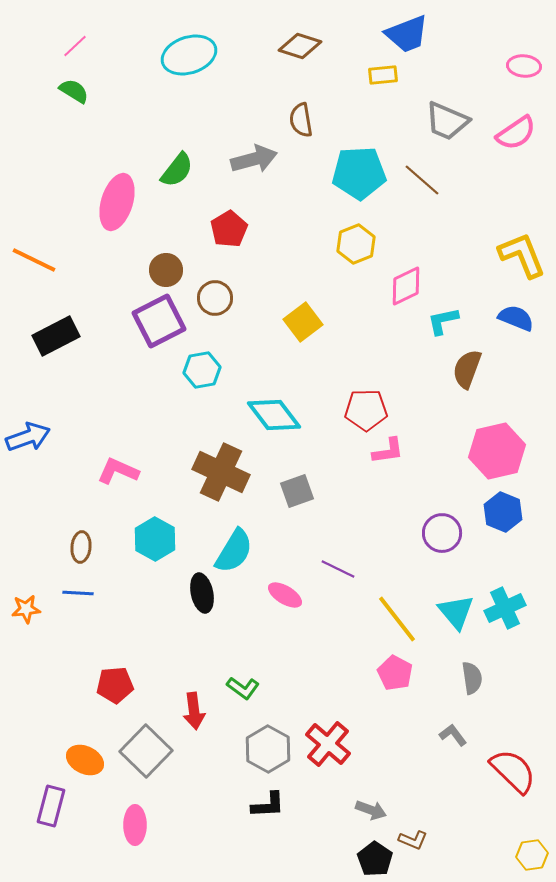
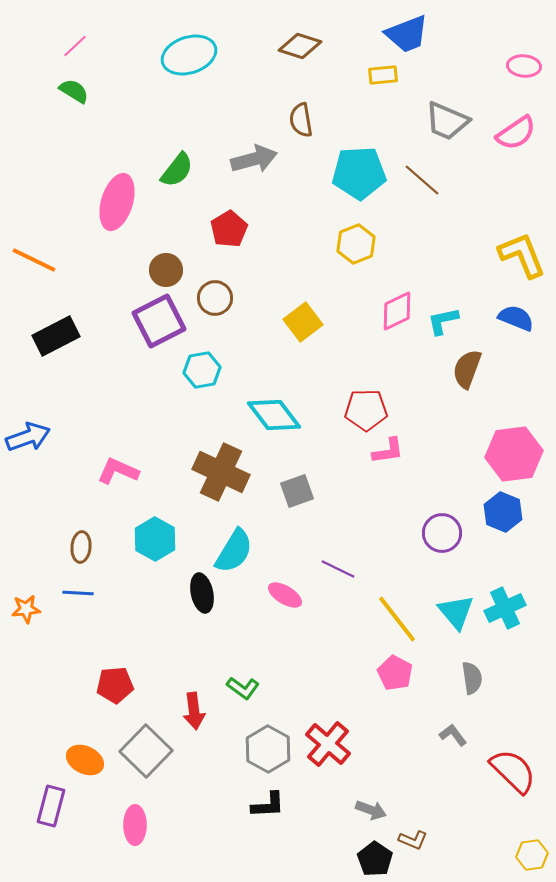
pink diamond at (406, 286): moved 9 px left, 25 px down
pink hexagon at (497, 451): moved 17 px right, 3 px down; rotated 6 degrees clockwise
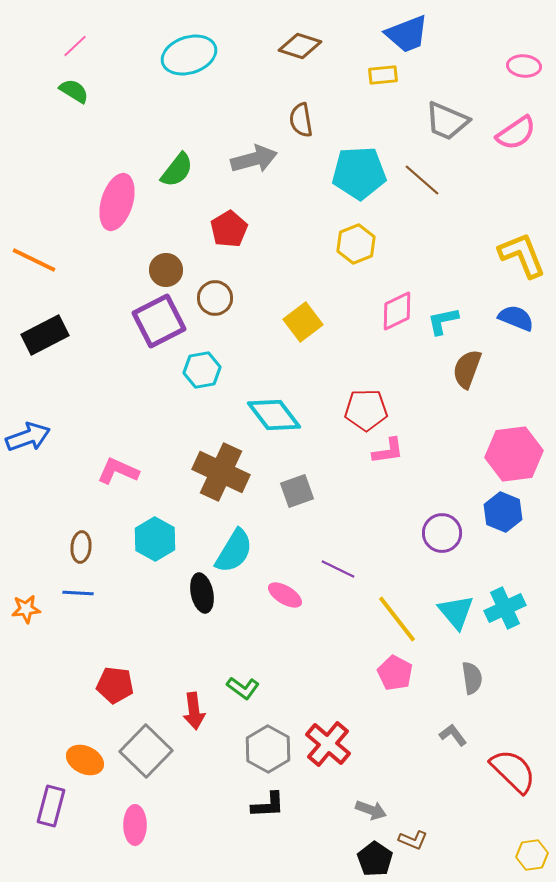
black rectangle at (56, 336): moved 11 px left, 1 px up
red pentagon at (115, 685): rotated 12 degrees clockwise
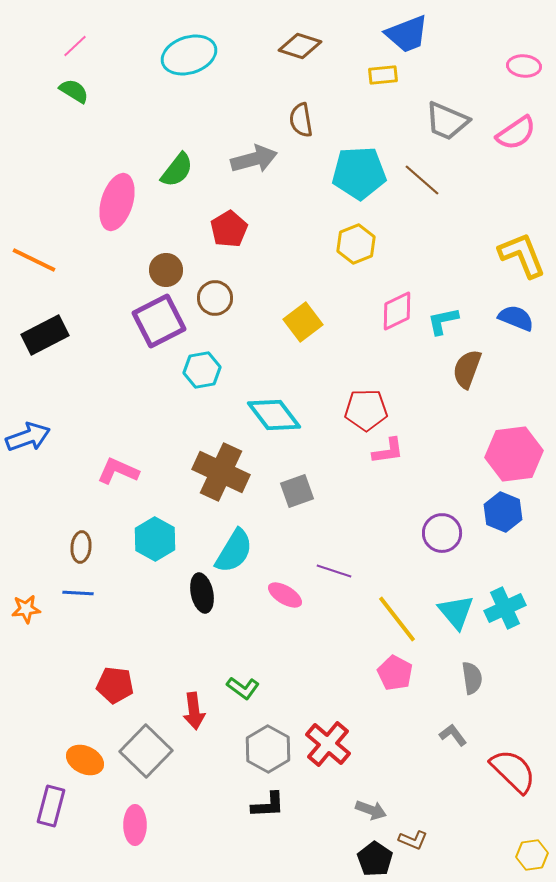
purple line at (338, 569): moved 4 px left, 2 px down; rotated 8 degrees counterclockwise
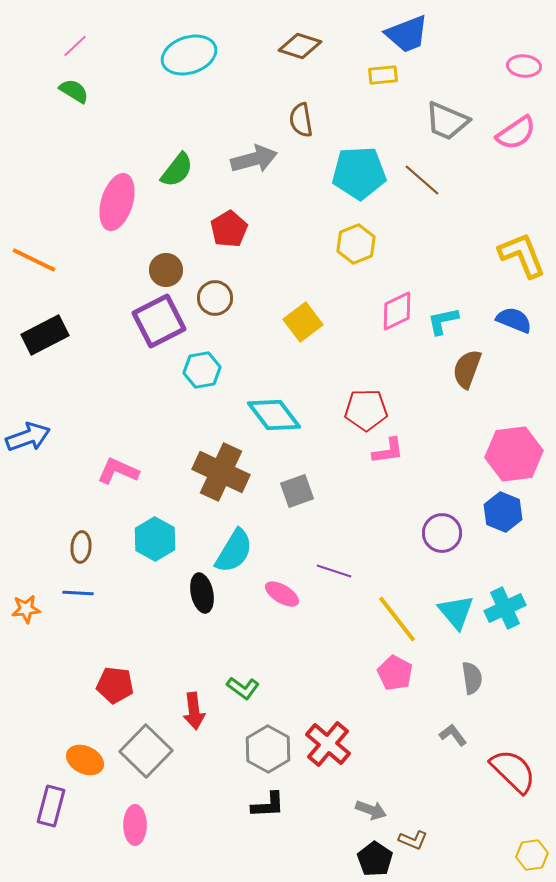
blue semicircle at (516, 318): moved 2 px left, 2 px down
pink ellipse at (285, 595): moved 3 px left, 1 px up
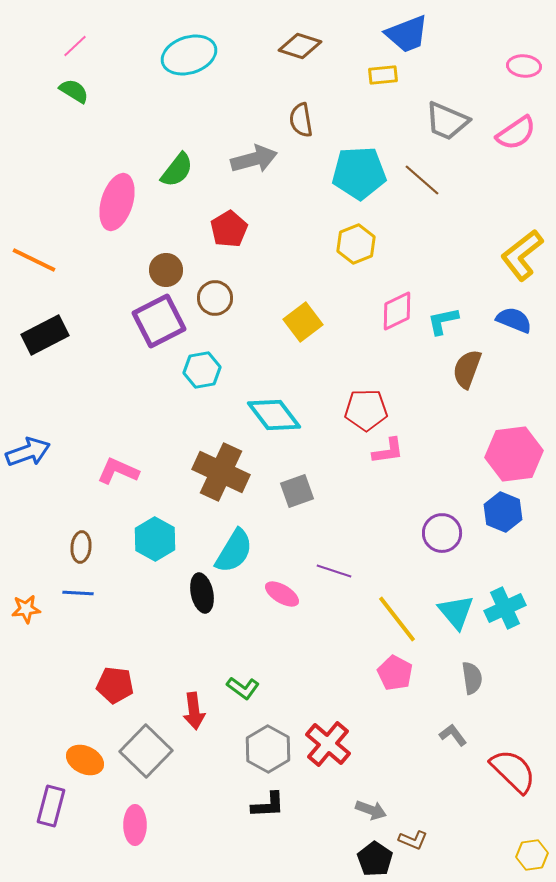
yellow L-shape at (522, 255): rotated 106 degrees counterclockwise
blue arrow at (28, 437): moved 15 px down
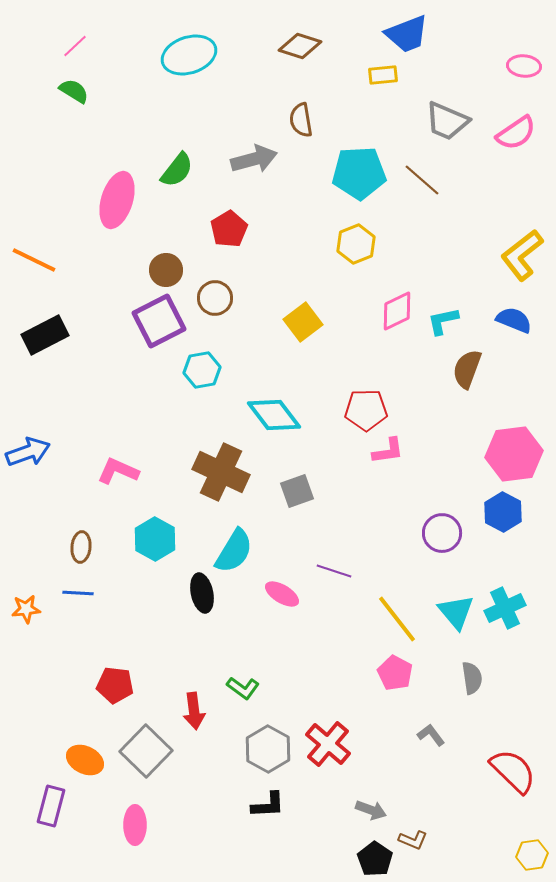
pink ellipse at (117, 202): moved 2 px up
blue hexagon at (503, 512): rotated 6 degrees clockwise
gray L-shape at (453, 735): moved 22 px left
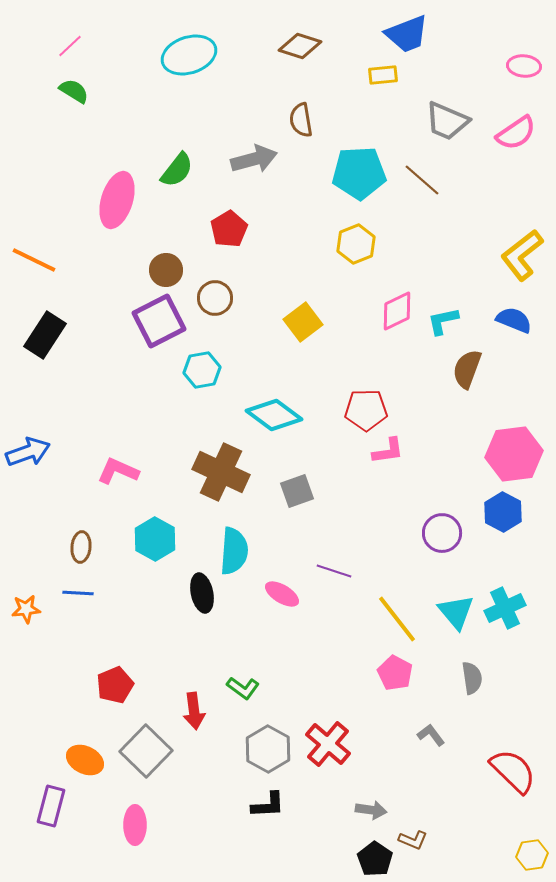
pink line at (75, 46): moved 5 px left
black rectangle at (45, 335): rotated 30 degrees counterclockwise
cyan diamond at (274, 415): rotated 16 degrees counterclockwise
cyan semicircle at (234, 551): rotated 27 degrees counterclockwise
red pentagon at (115, 685): rotated 30 degrees counterclockwise
gray arrow at (371, 810): rotated 12 degrees counterclockwise
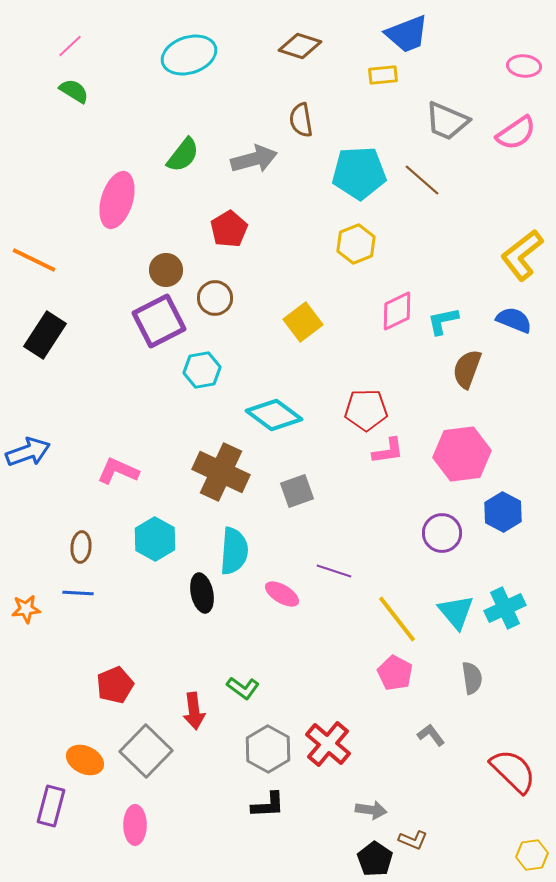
green semicircle at (177, 170): moved 6 px right, 15 px up
pink hexagon at (514, 454): moved 52 px left
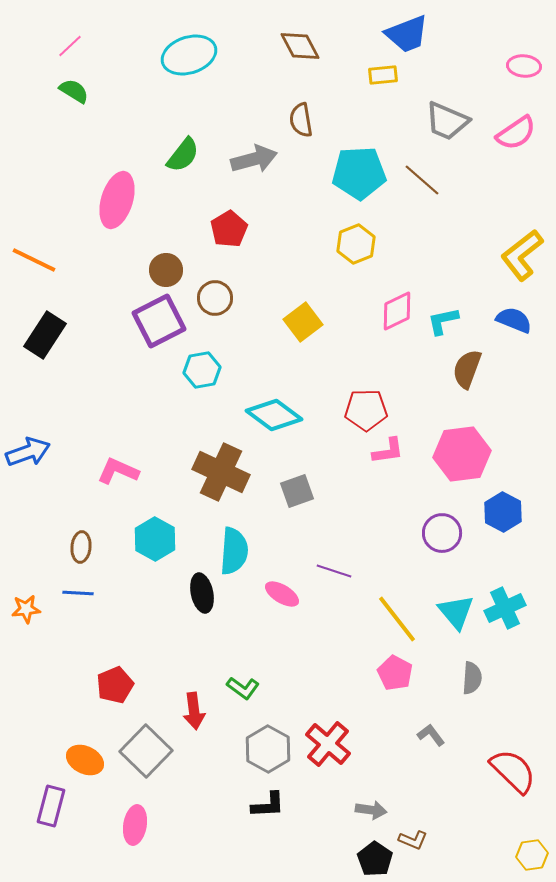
brown diamond at (300, 46): rotated 45 degrees clockwise
gray semicircle at (472, 678): rotated 12 degrees clockwise
pink ellipse at (135, 825): rotated 9 degrees clockwise
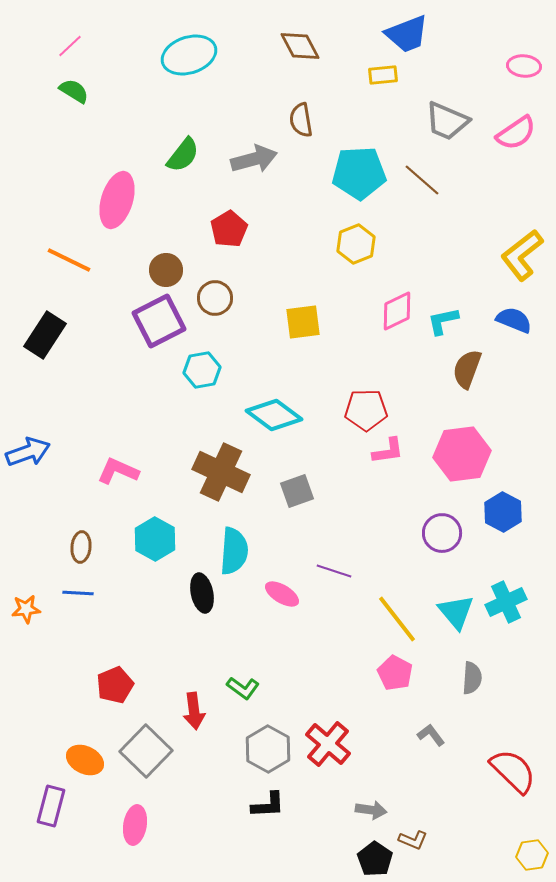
orange line at (34, 260): moved 35 px right
yellow square at (303, 322): rotated 30 degrees clockwise
cyan cross at (505, 608): moved 1 px right, 6 px up
